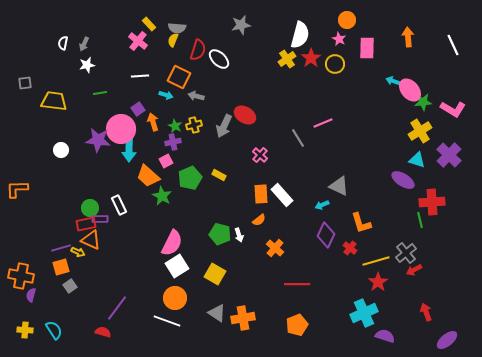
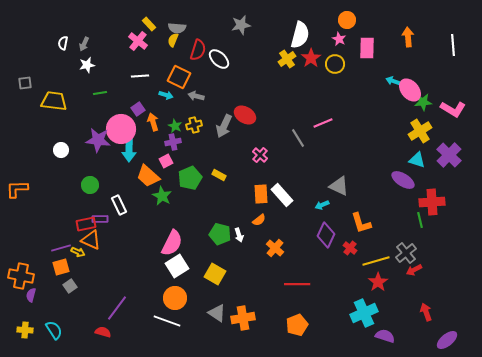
white line at (453, 45): rotated 20 degrees clockwise
green circle at (90, 208): moved 23 px up
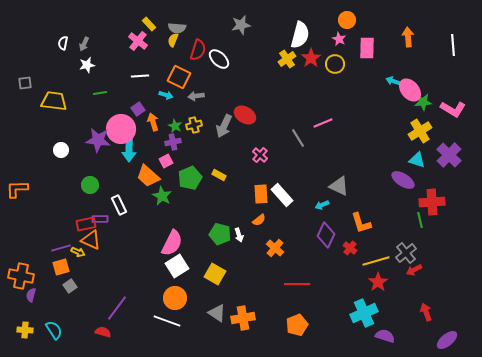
gray arrow at (196, 96): rotated 21 degrees counterclockwise
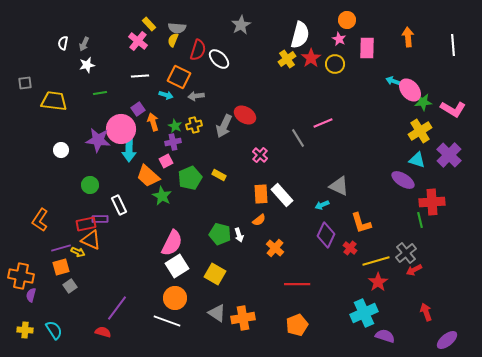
gray star at (241, 25): rotated 18 degrees counterclockwise
orange L-shape at (17, 189): moved 23 px right, 31 px down; rotated 55 degrees counterclockwise
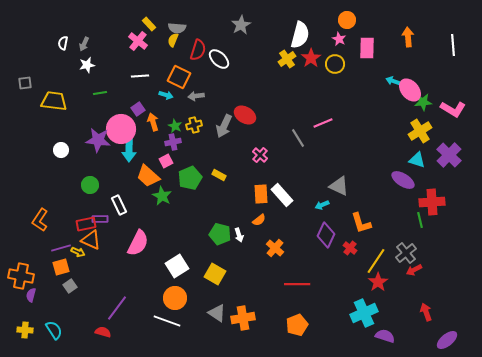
pink semicircle at (172, 243): moved 34 px left
yellow line at (376, 261): rotated 40 degrees counterclockwise
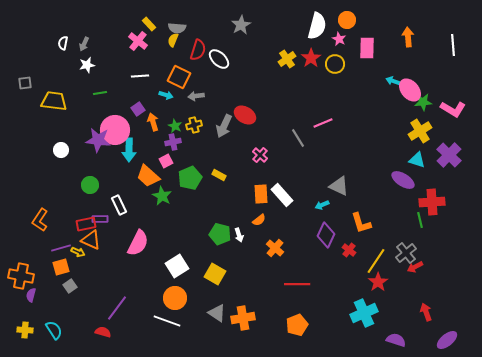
white semicircle at (300, 35): moved 17 px right, 9 px up
pink circle at (121, 129): moved 6 px left, 1 px down
red cross at (350, 248): moved 1 px left, 2 px down
red arrow at (414, 270): moved 1 px right, 3 px up
purple semicircle at (385, 336): moved 11 px right, 4 px down
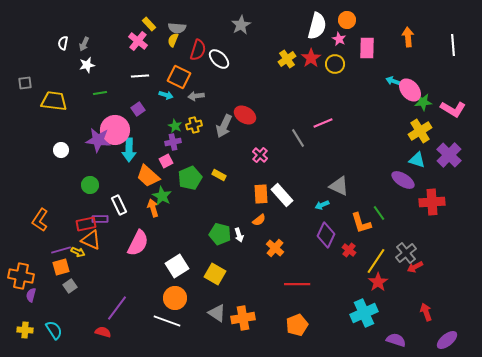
orange arrow at (153, 122): moved 86 px down
green line at (420, 220): moved 41 px left, 7 px up; rotated 21 degrees counterclockwise
purple line at (61, 248): moved 2 px down
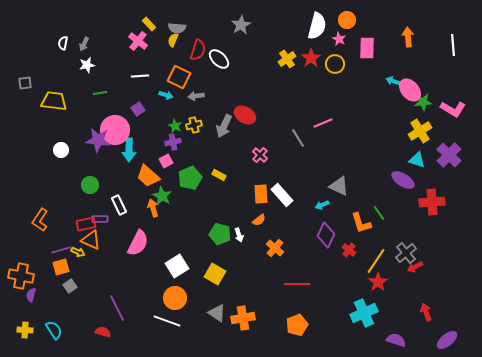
purple line at (117, 308): rotated 64 degrees counterclockwise
